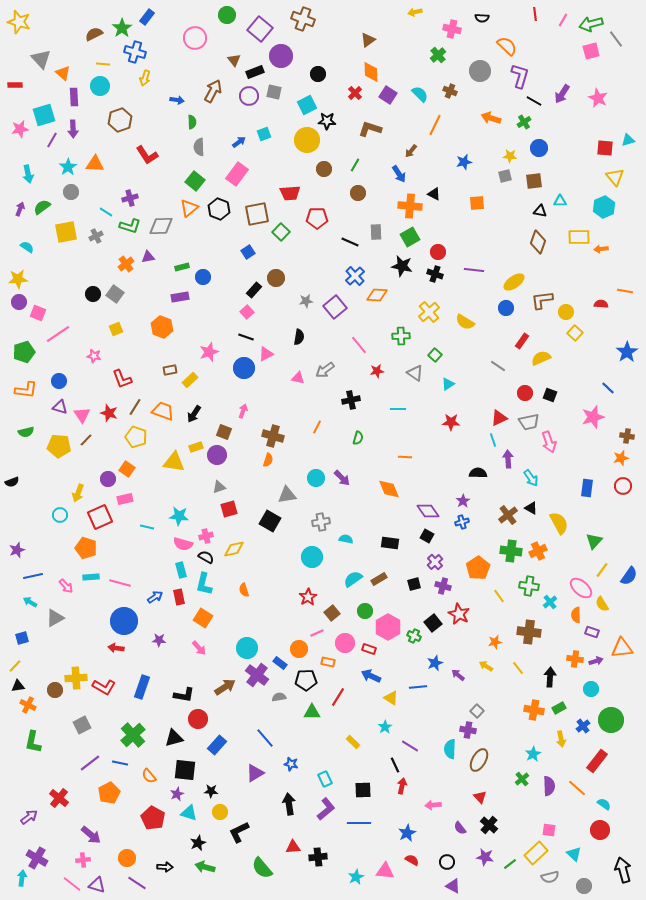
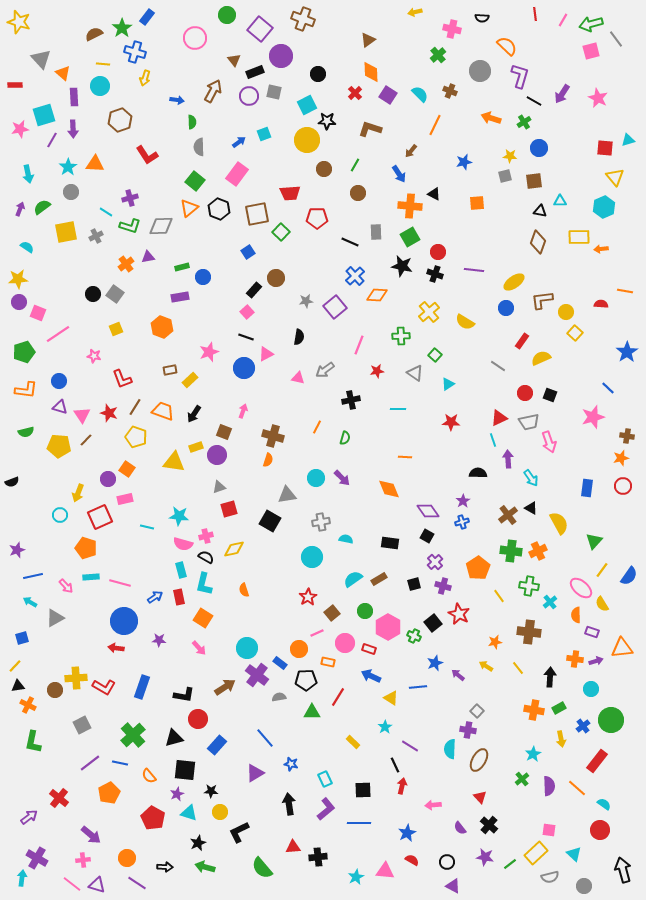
pink line at (359, 345): rotated 60 degrees clockwise
green semicircle at (358, 438): moved 13 px left
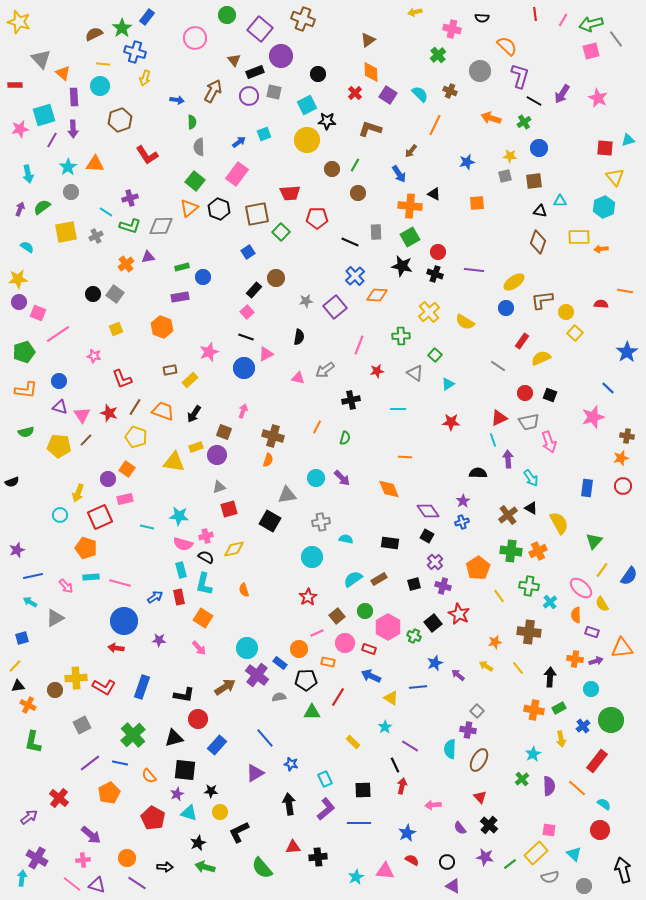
blue star at (464, 162): moved 3 px right
brown circle at (324, 169): moved 8 px right
brown square at (332, 613): moved 5 px right, 3 px down
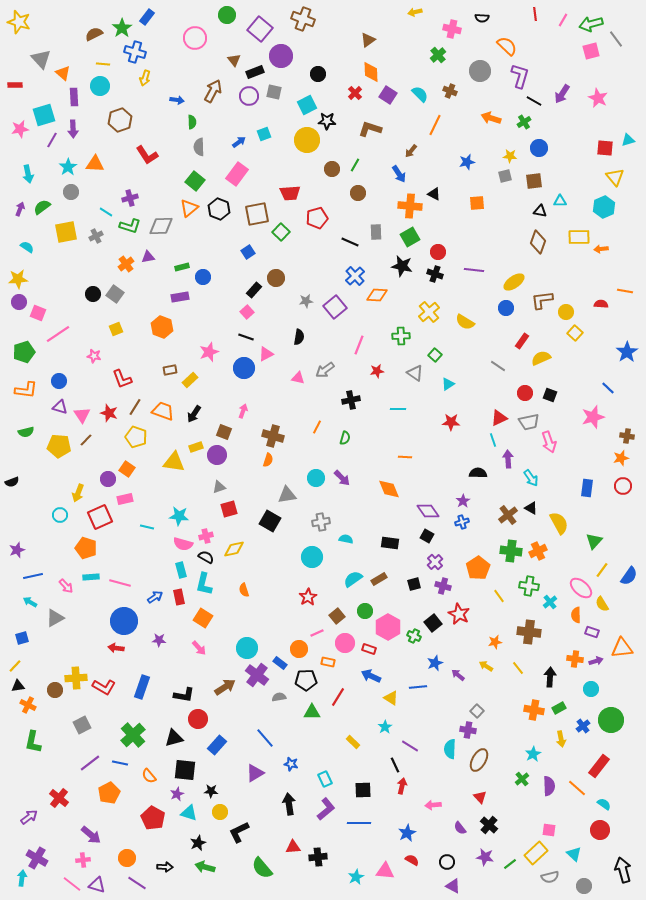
red pentagon at (317, 218): rotated 15 degrees counterclockwise
red rectangle at (597, 761): moved 2 px right, 5 px down
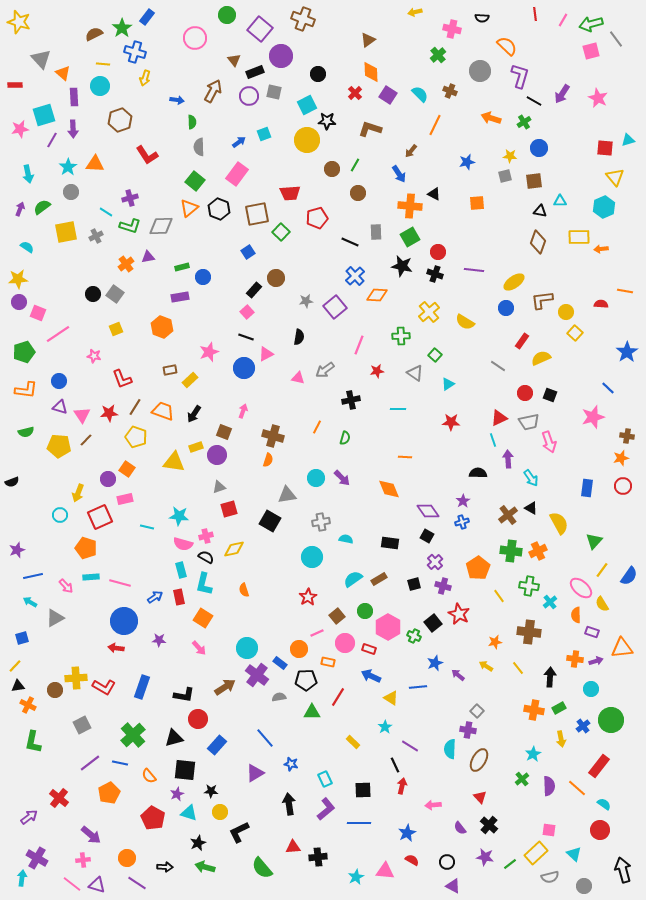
red star at (109, 413): rotated 24 degrees counterclockwise
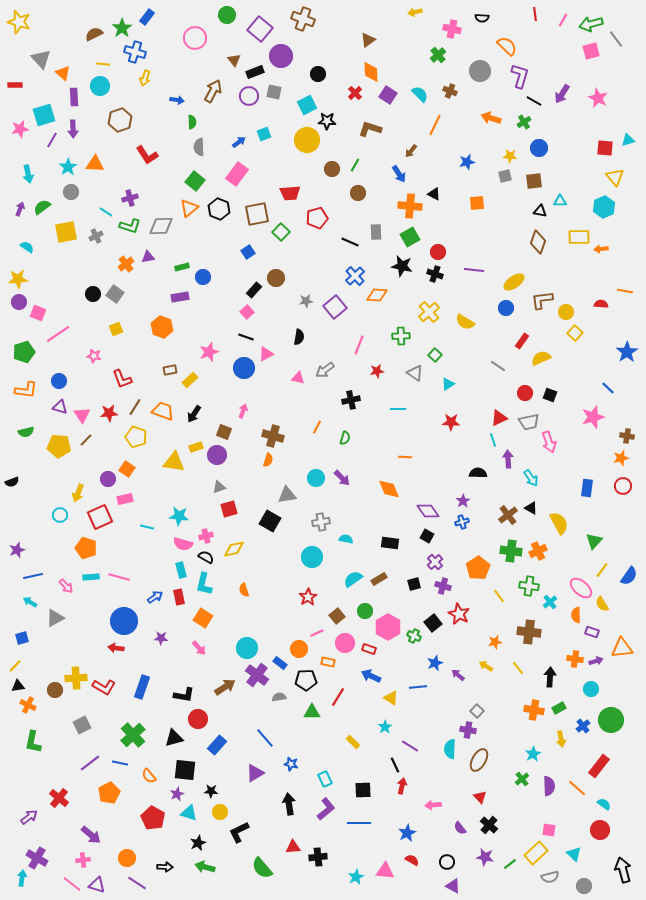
pink line at (120, 583): moved 1 px left, 6 px up
purple star at (159, 640): moved 2 px right, 2 px up
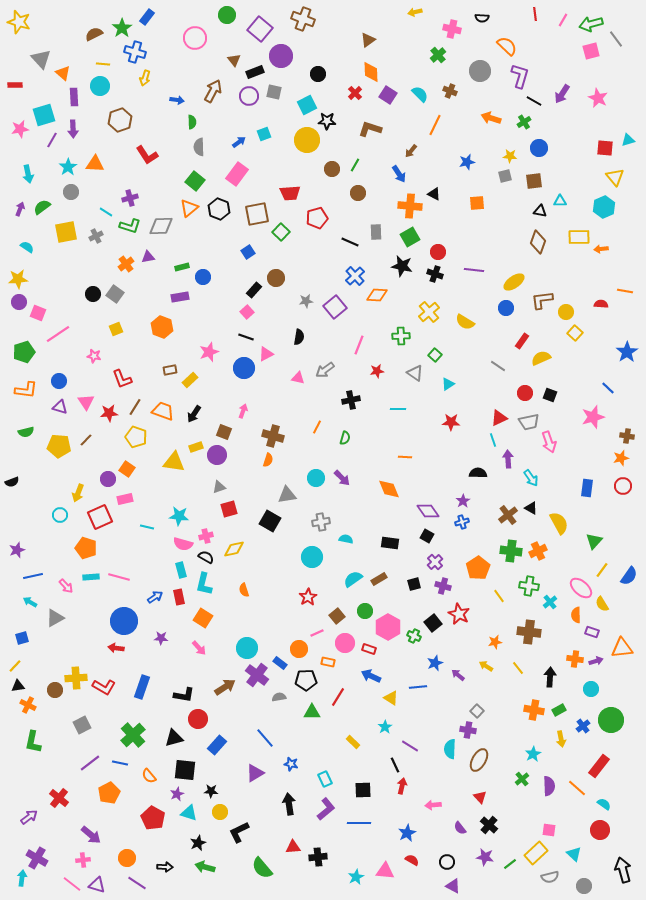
pink triangle at (82, 415): moved 4 px right, 13 px up
green rectangle at (559, 708): moved 2 px down
